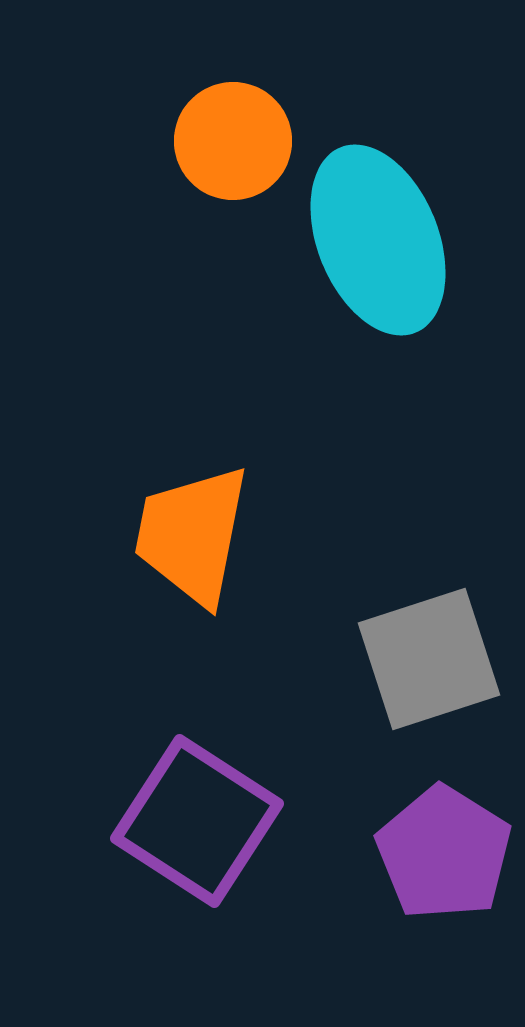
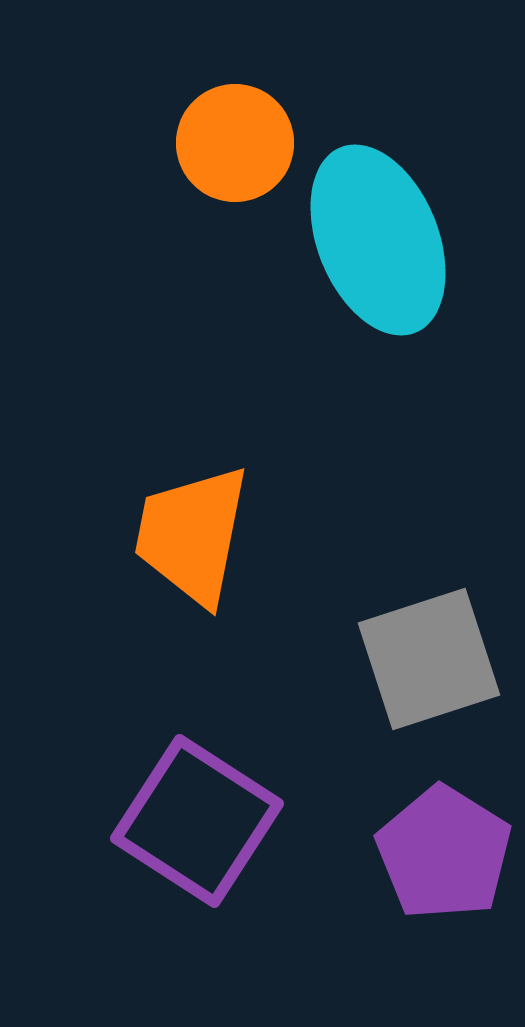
orange circle: moved 2 px right, 2 px down
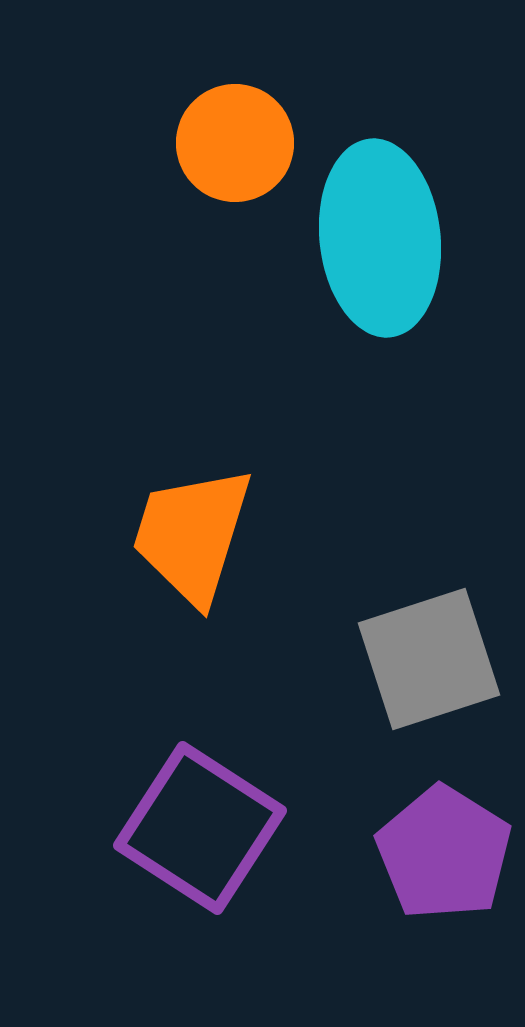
cyan ellipse: moved 2 px right, 2 px up; rotated 16 degrees clockwise
orange trapezoid: rotated 6 degrees clockwise
purple square: moved 3 px right, 7 px down
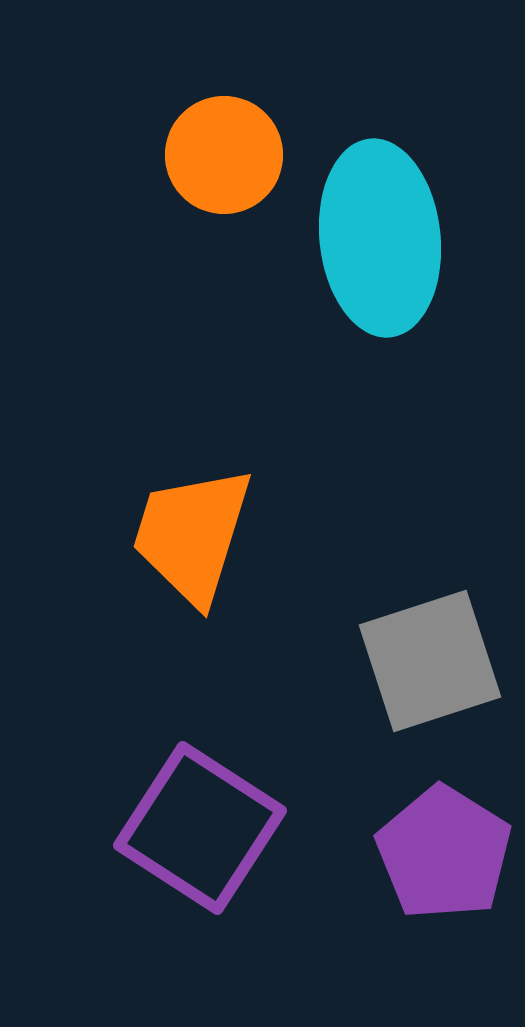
orange circle: moved 11 px left, 12 px down
gray square: moved 1 px right, 2 px down
